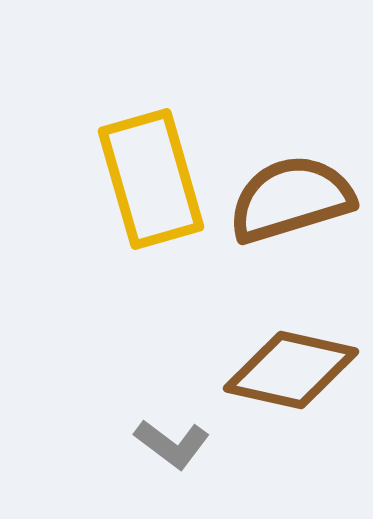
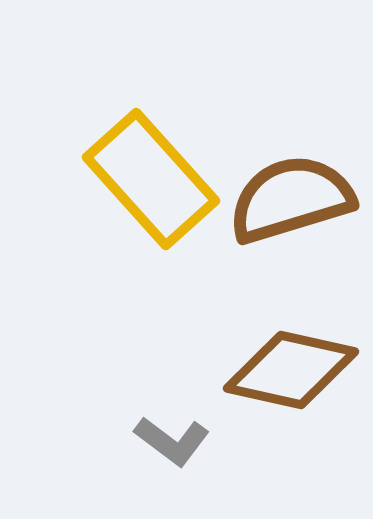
yellow rectangle: rotated 26 degrees counterclockwise
gray L-shape: moved 3 px up
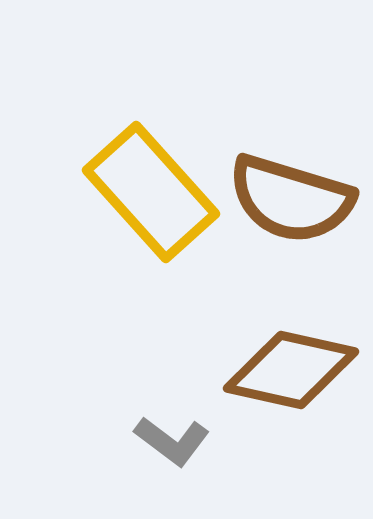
yellow rectangle: moved 13 px down
brown semicircle: rotated 146 degrees counterclockwise
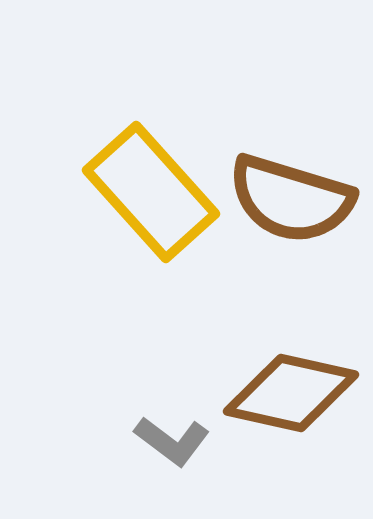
brown diamond: moved 23 px down
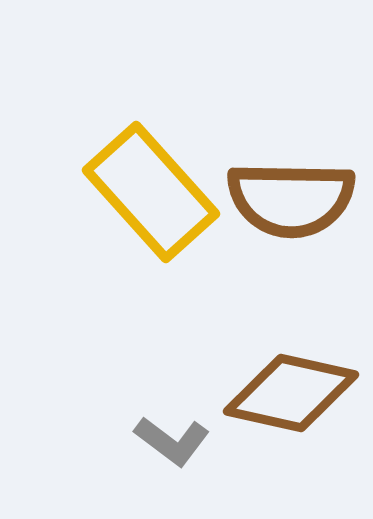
brown semicircle: rotated 16 degrees counterclockwise
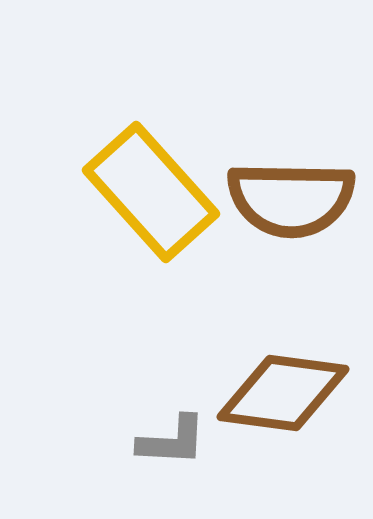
brown diamond: moved 8 px left; rotated 5 degrees counterclockwise
gray L-shape: rotated 34 degrees counterclockwise
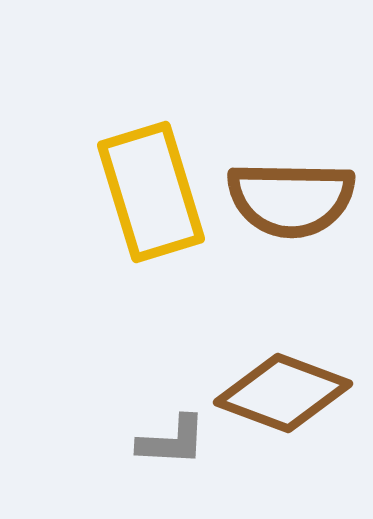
yellow rectangle: rotated 25 degrees clockwise
brown diamond: rotated 13 degrees clockwise
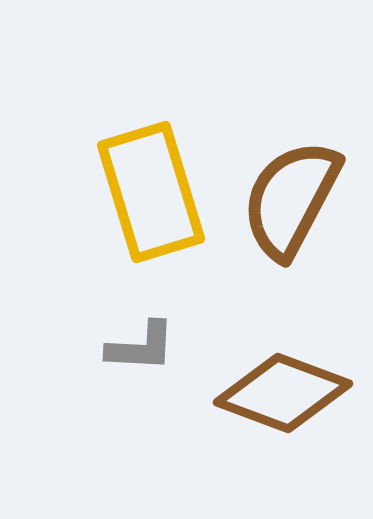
brown semicircle: rotated 117 degrees clockwise
gray L-shape: moved 31 px left, 94 px up
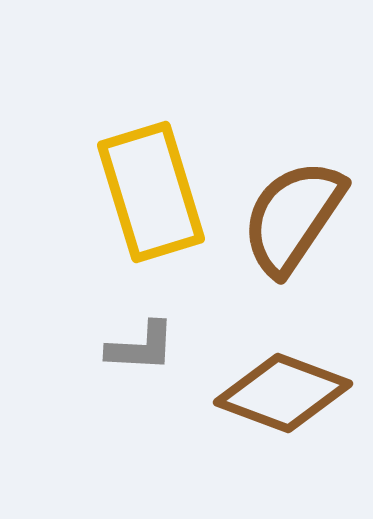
brown semicircle: moved 2 px right, 18 px down; rotated 6 degrees clockwise
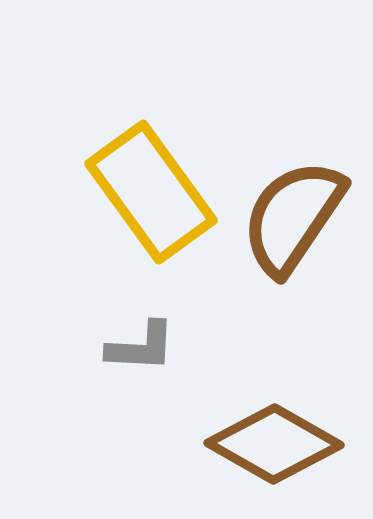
yellow rectangle: rotated 19 degrees counterclockwise
brown diamond: moved 9 px left, 51 px down; rotated 9 degrees clockwise
